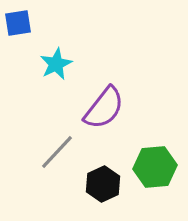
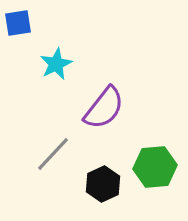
gray line: moved 4 px left, 2 px down
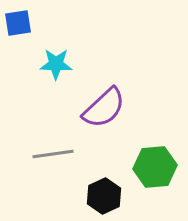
cyan star: rotated 28 degrees clockwise
purple semicircle: rotated 9 degrees clockwise
gray line: rotated 39 degrees clockwise
black hexagon: moved 1 px right, 12 px down
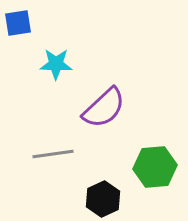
black hexagon: moved 1 px left, 3 px down
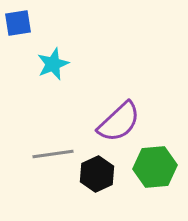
cyan star: moved 3 px left; rotated 24 degrees counterclockwise
purple semicircle: moved 15 px right, 14 px down
black hexagon: moved 6 px left, 25 px up
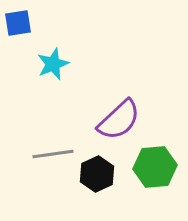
purple semicircle: moved 2 px up
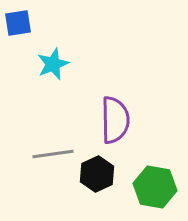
purple semicircle: moved 4 px left; rotated 48 degrees counterclockwise
green hexagon: moved 20 px down; rotated 15 degrees clockwise
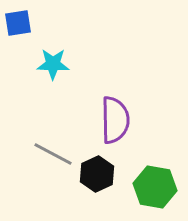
cyan star: rotated 24 degrees clockwise
gray line: rotated 36 degrees clockwise
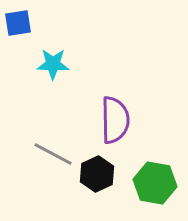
green hexagon: moved 4 px up
